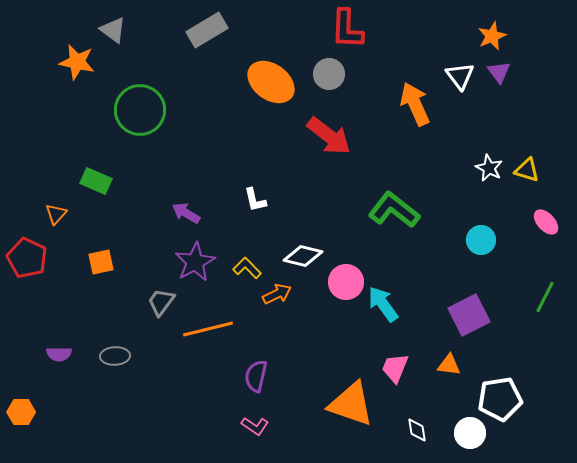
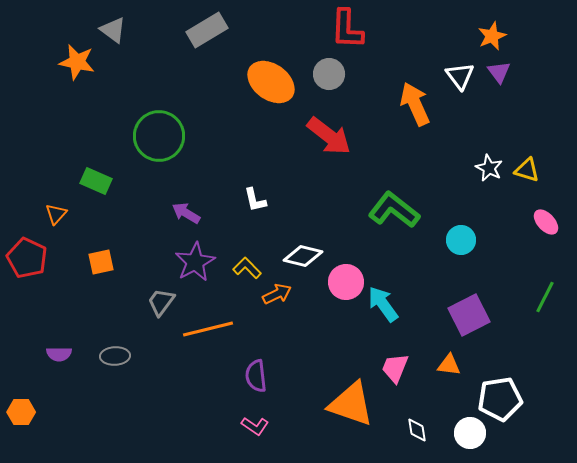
green circle at (140, 110): moved 19 px right, 26 px down
cyan circle at (481, 240): moved 20 px left
purple semicircle at (256, 376): rotated 20 degrees counterclockwise
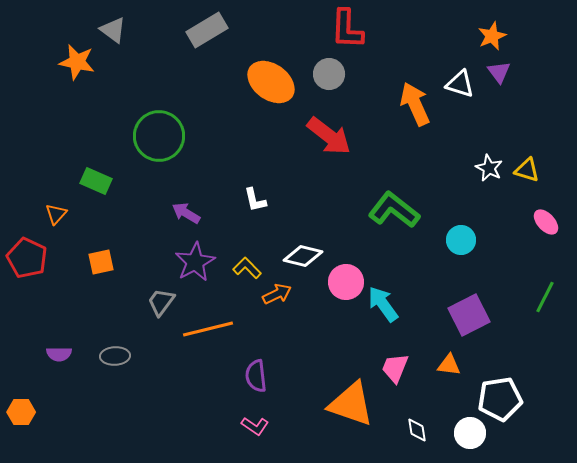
white triangle at (460, 76): moved 8 px down; rotated 36 degrees counterclockwise
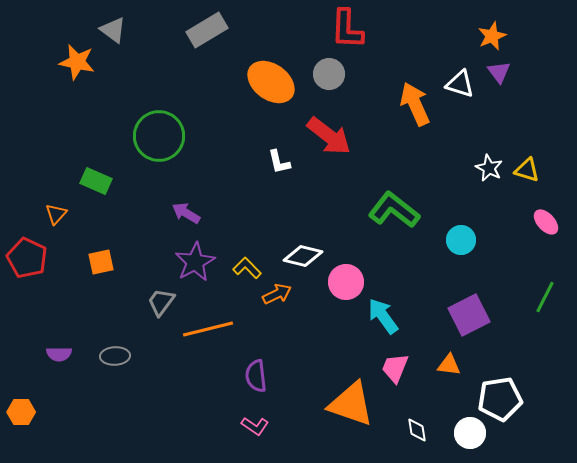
white L-shape at (255, 200): moved 24 px right, 38 px up
cyan arrow at (383, 304): moved 12 px down
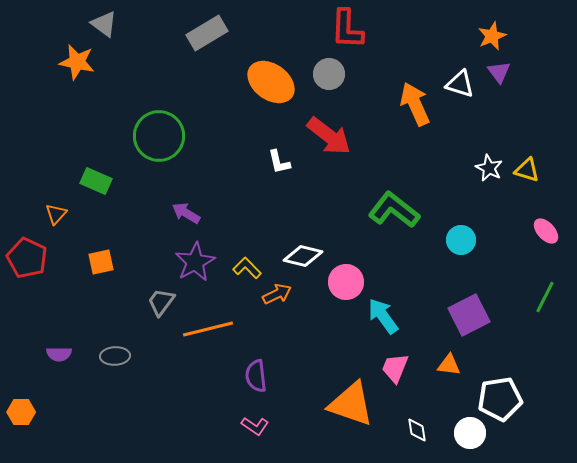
gray triangle at (113, 30): moved 9 px left, 6 px up
gray rectangle at (207, 30): moved 3 px down
pink ellipse at (546, 222): moved 9 px down
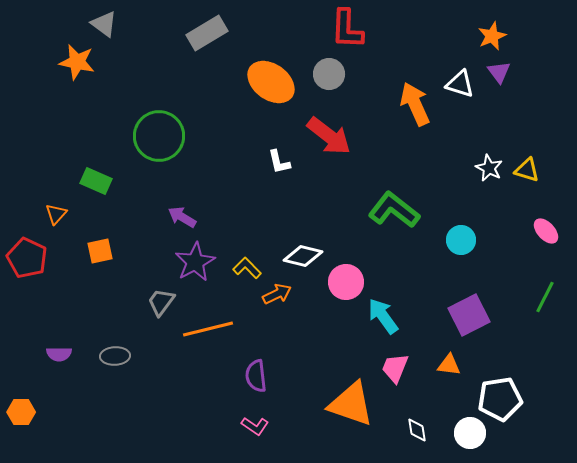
purple arrow at (186, 213): moved 4 px left, 4 px down
orange square at (101, 262): moved 1 px left, 11 px up
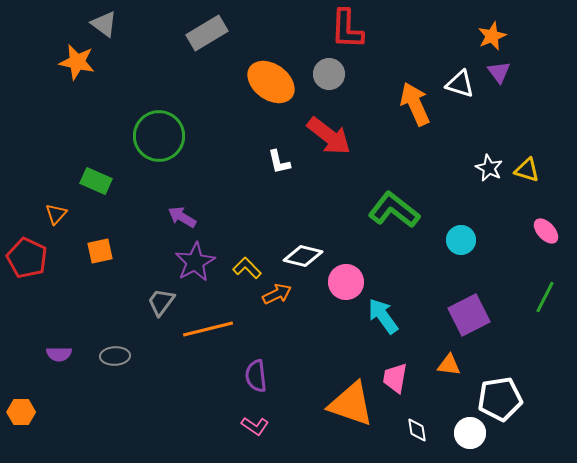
pink trapezoid at (395, 368): moved 10 px down; rotated 12 degrees counterclockwise
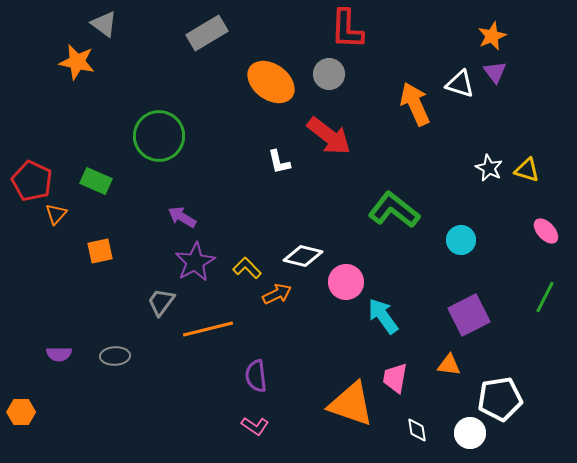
purple triangle at (499, 72): moved 4 px left
red pentagon at (27, 258): moved 5 px right, 77 px up
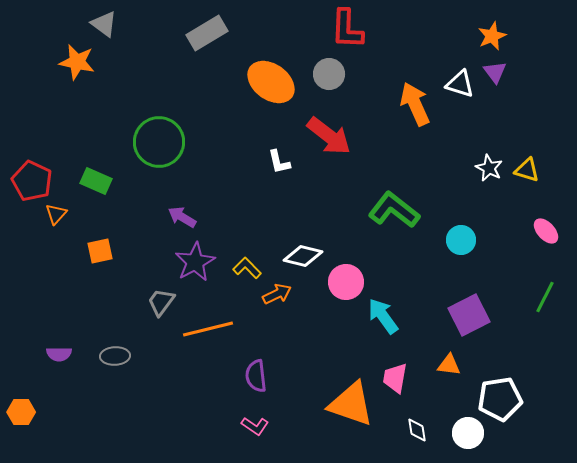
green circle at (159, 136): moved 6 px down
white circle at (470, 433): moved 2 px left
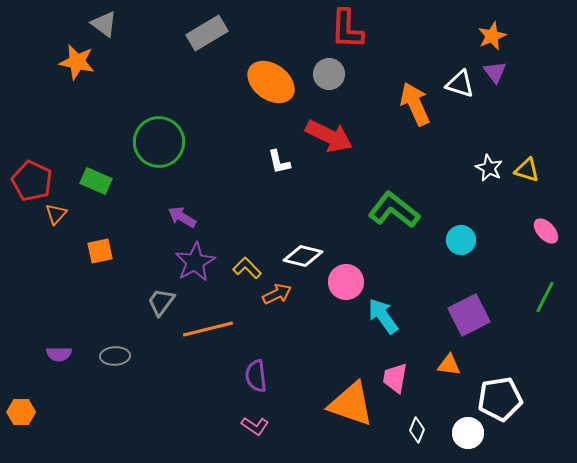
red arrow at (329, 136): rotated 12 degrees counterclockwise
white diamond at (417, 430): rotated 30 degrees clockwise
